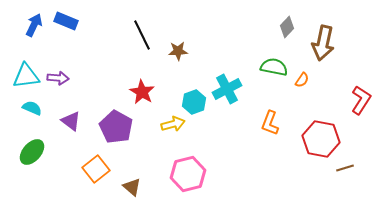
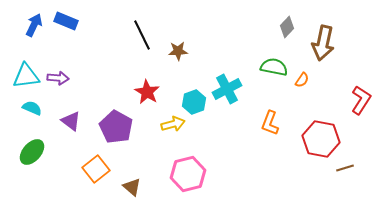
red star: moved 5 px right
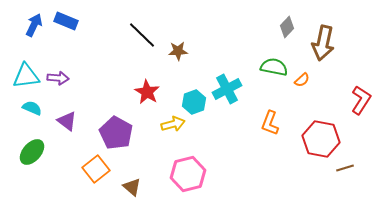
black line: rotated 20 degrees counterclockwise
orange semicircle: rotated 14 degrees clockwise
purple triangle: moved 4 px left
purple pentagon: moved 6 px down
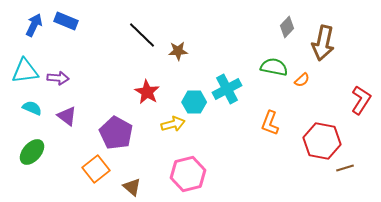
cyan triangle: moved 1 px left, 5 px up
cyan hexagon: rotated 20 degrees clockwise
purple triangle: moved 5 px up
red hexagon: moved 1 px right, 2 px down
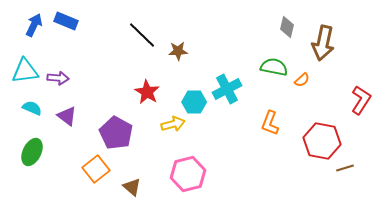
gray diamond: rotated 30 degrees counterclockwise
green ellipse: rotated 16 degrees counterclockwise
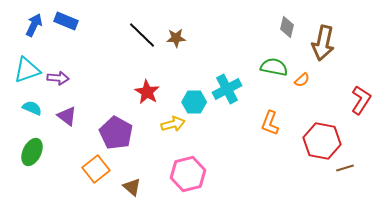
brown star: moved 2 px left, 13 px up
cyan triangle: moved 2 px right, 1 px up; rotated 12 degrees counterclockwise
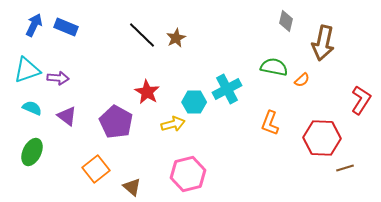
blue rectangle: moved 6 px down
gray diamond: moved 1 px left, 6 px up
brown star: rotated 24 degrees counterclockwise
purple pentagon: moved 11 px up
red hexagon: moved 3 px up; rotated 9 degrees counterclockwise
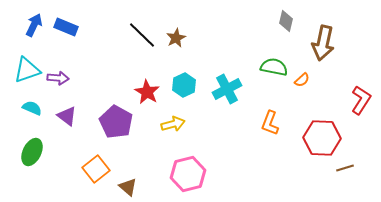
cyan hexagon: moved 10 px left, 17 px up; rotated 25 degrees counterclockwise
brown triangle: moved 4 px left
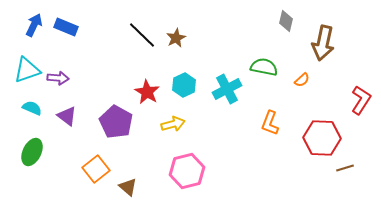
green semicircle: moved 10 px left
pink hexagon: moved 1 px left, 3 px up
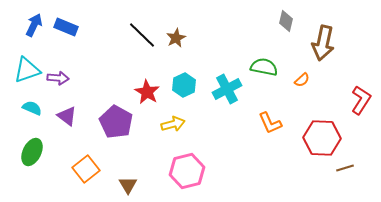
orange L-shape: rotated 45 degrees counterclockwise
orange square: moved 10 px left
brown triangle: moved 2 px up; rotated 18 degrees clockwise
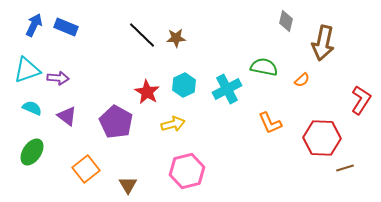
brown star: rotated 24 degrees clockwise
green ellipse: rotated 8 degrees clockwise
